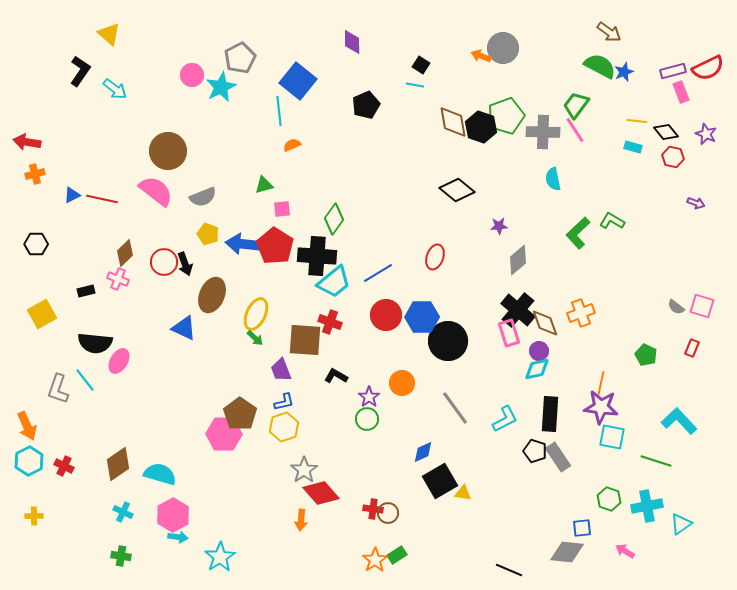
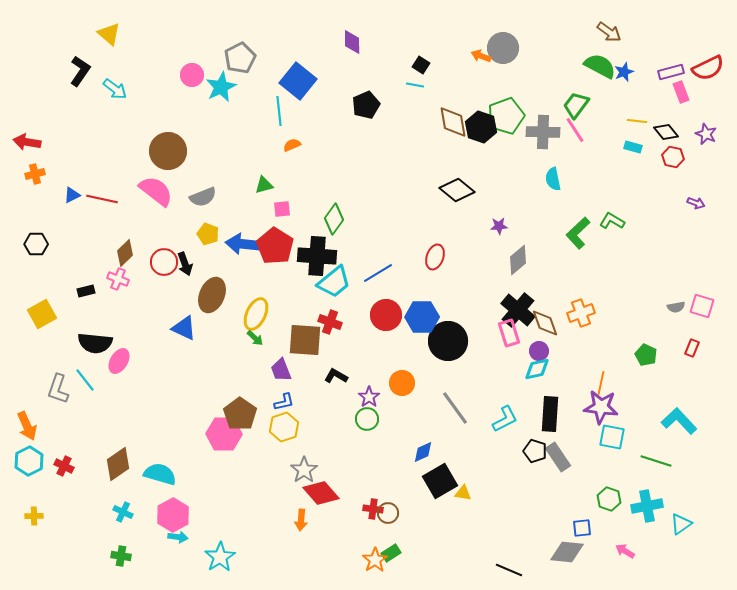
purple rectangle at (673, 71): moved 2 px left, 1 px down
gray semicircle at (676, 307): rotated 48 degrees counterclockwise
green rectangle at (397, 555): moved 6 px left, 2 px up
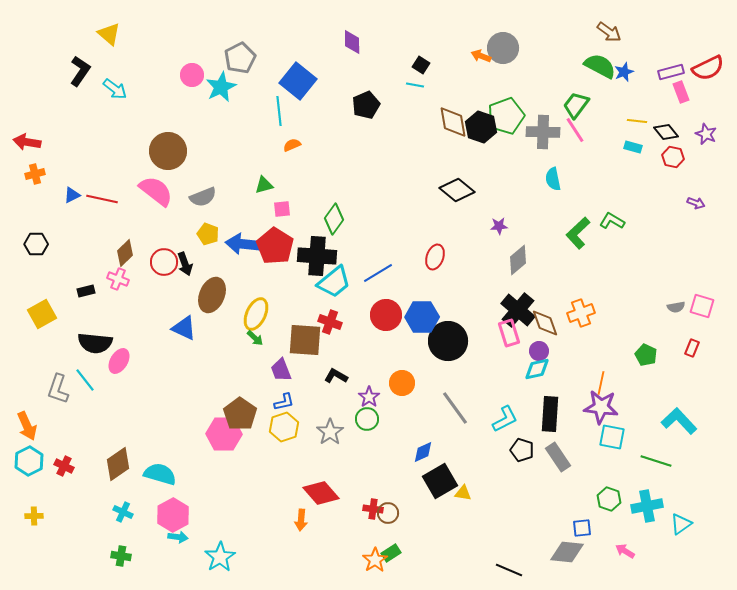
black pentagon at (535, 451): moved 13 px left, 1 px up
gray star at (304, 470): moved 26 px right, 38 px up
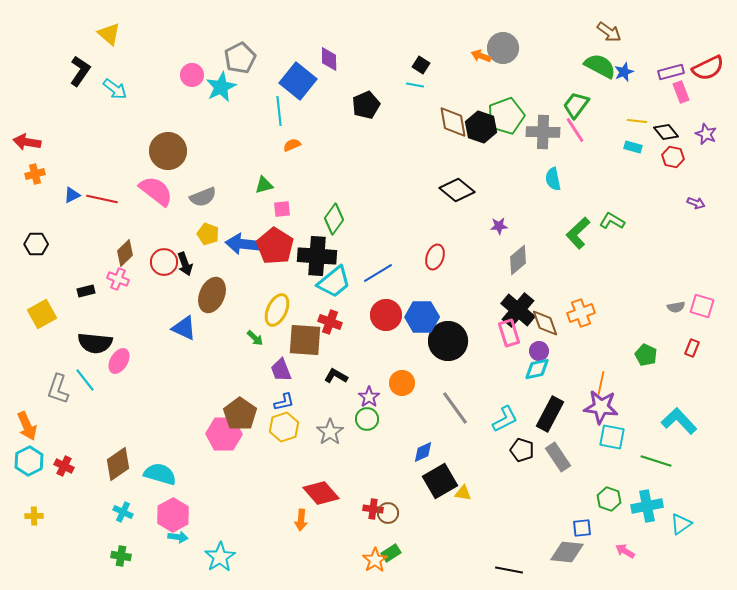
purple diamond at (352, 42): moved 23 px left, 17 px down
yellow ellipse at (256, 314): moved 21 px right, 4 px up
black rectangle at (550, 414): rotated 24 degrees clockwise
black line at (509, 570): rotated 12 degrees counterclockwise
